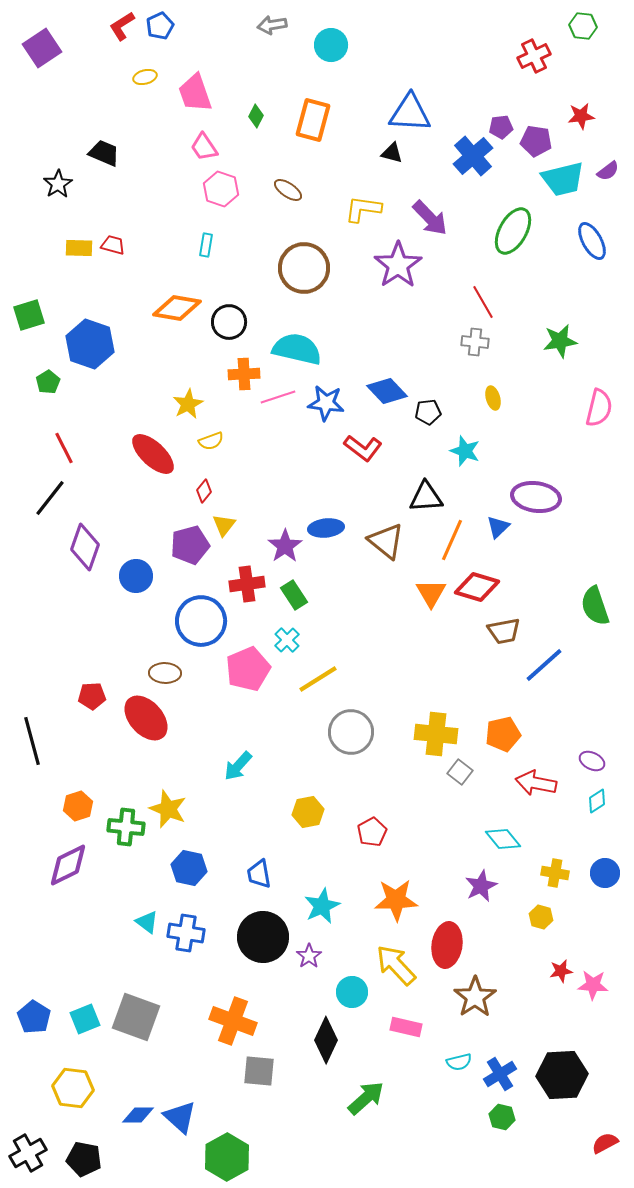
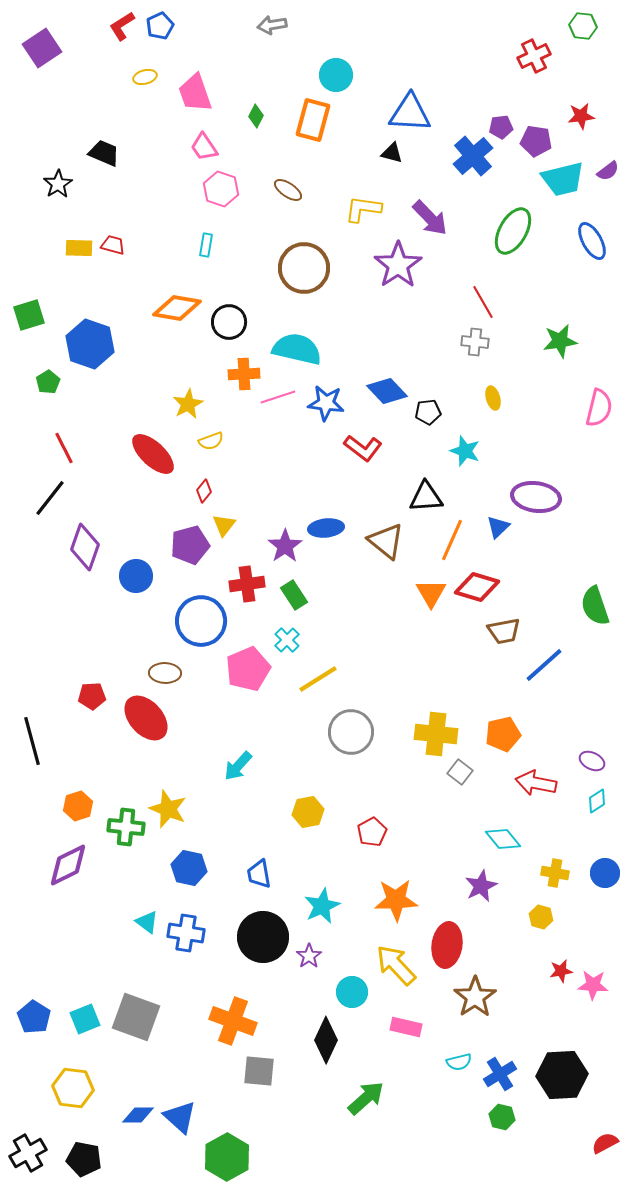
cyan circle at (331, 45): moved 5 px right, 30 px down
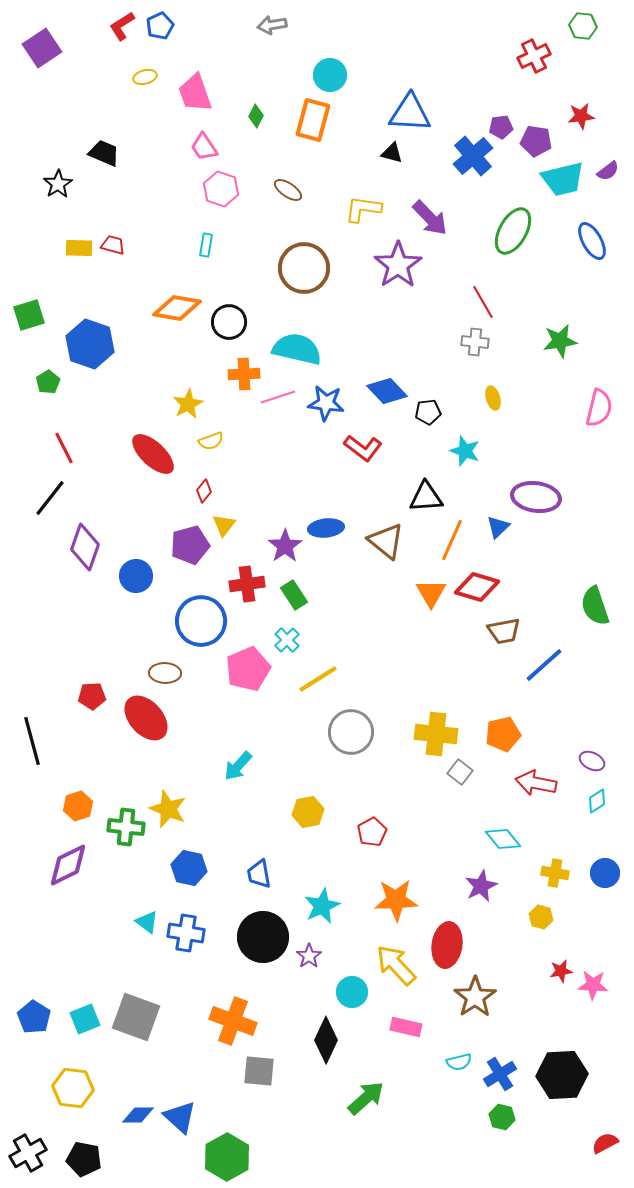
cyan circle at (336, 75): moved 6 px left
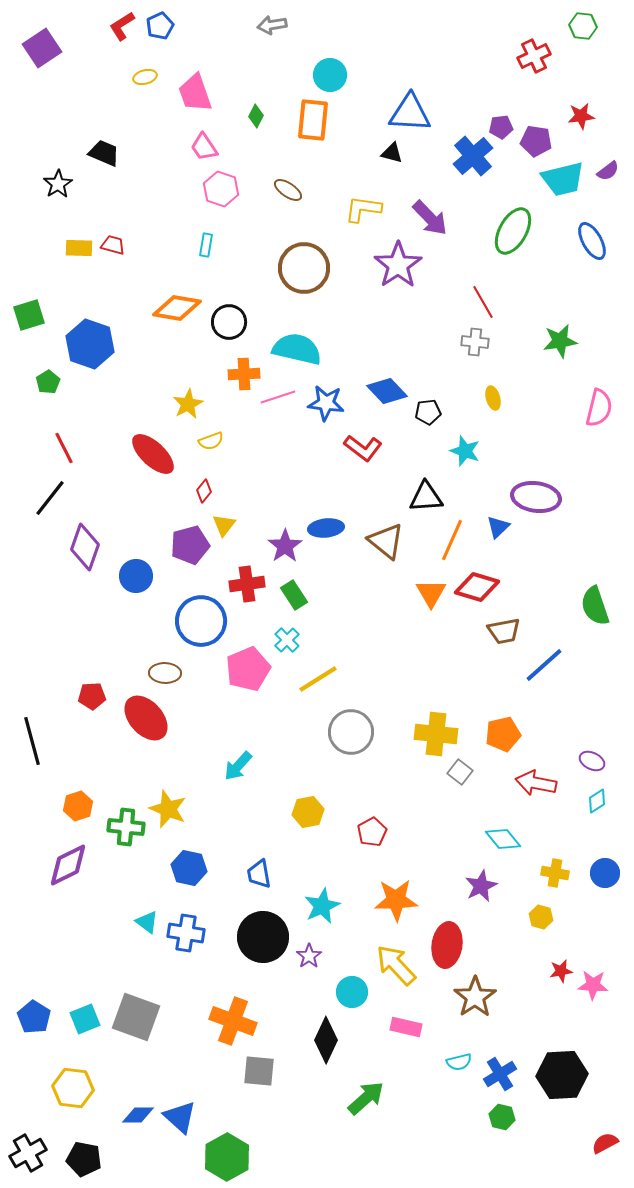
orange rectangle at (313, 120): rotated 9 degrees counterclockwise
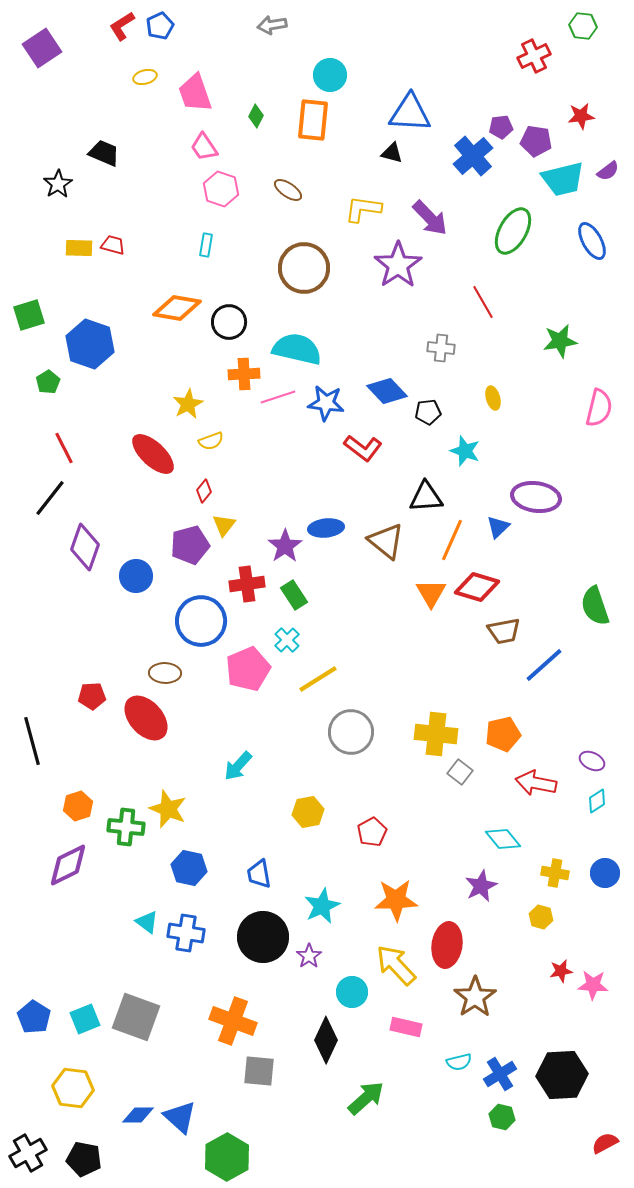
gray cross at (475, 342): moved 34 px left, 6 px down
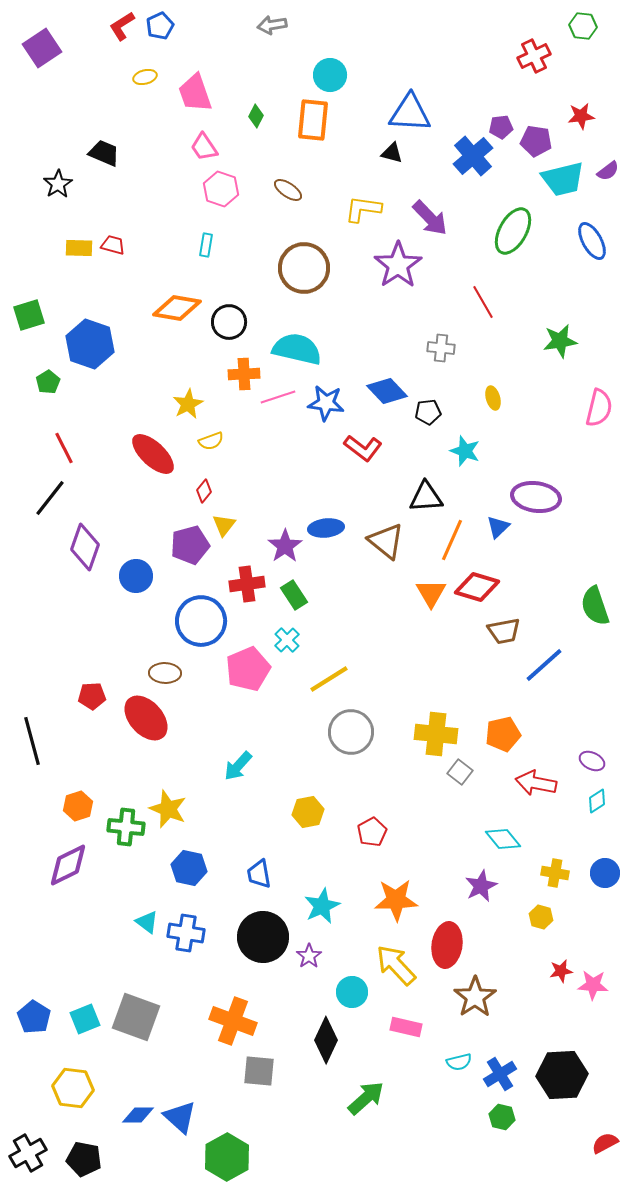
yellow line at (318, 679): moved 11 px right
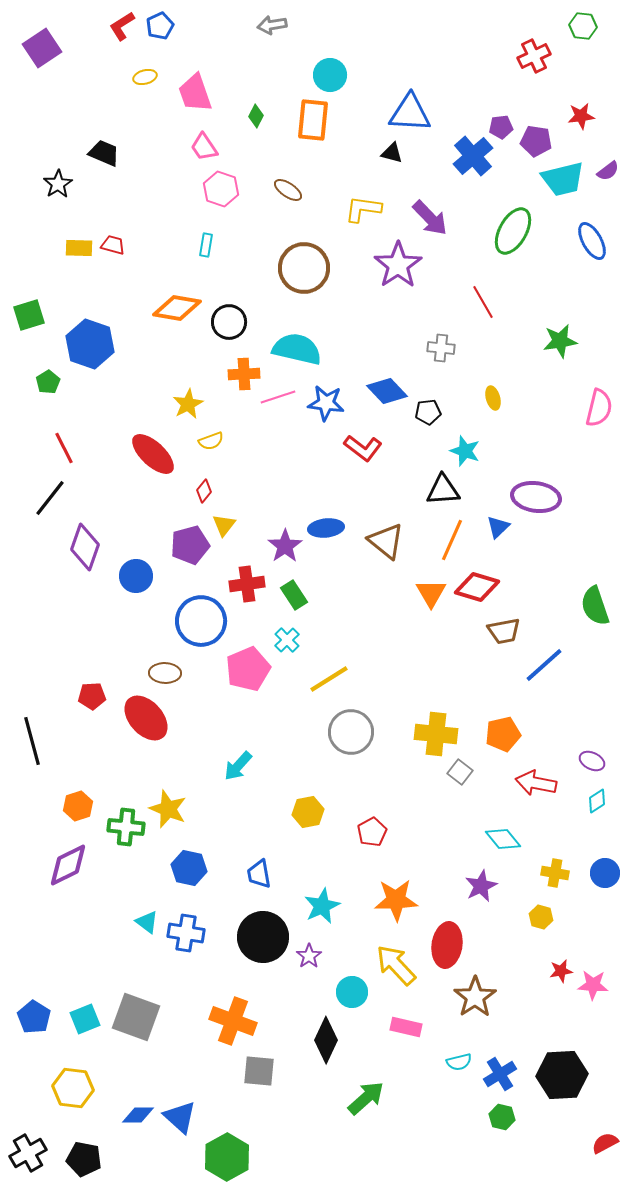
black triangle at (426, 497): moved 17 px right, 7 px up
